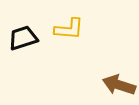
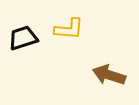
brown arrow: moved 10 px left, 10 px up
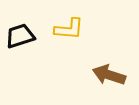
black trapezoid: moved 3 px left, 2 px up
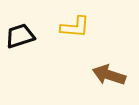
yellow L-shape: moved 6 px right, 2 px up
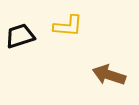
yellow L-shape: moved 7 px left, 1 px up
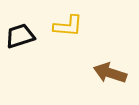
brown arrow: moved 1 px right, 2 px up
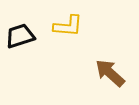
brown arrow: rotated 24 degrees clockwise
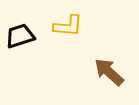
brown arrow: moved 1 px left, 1 px up
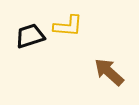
black trapezoid: moved 10 px right
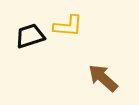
brown arrow: moved 6 px left, 6 px down
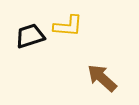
brown arrow: moved 1 px left
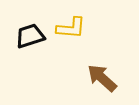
yellow L-shape: moved 3 px right, 2 px down
